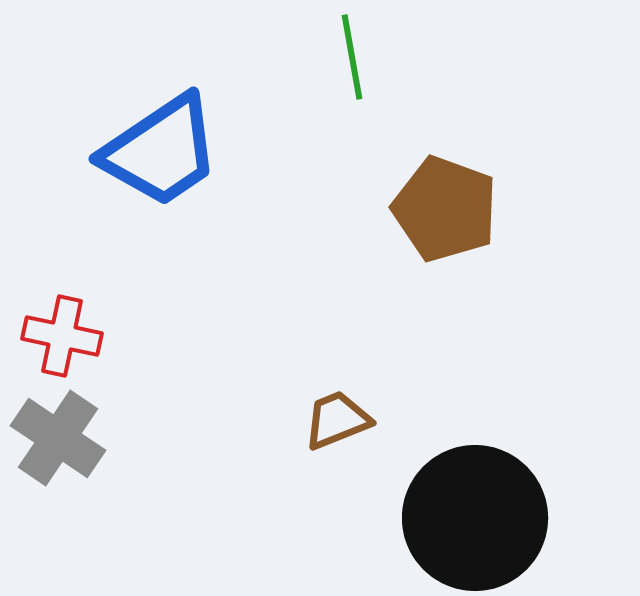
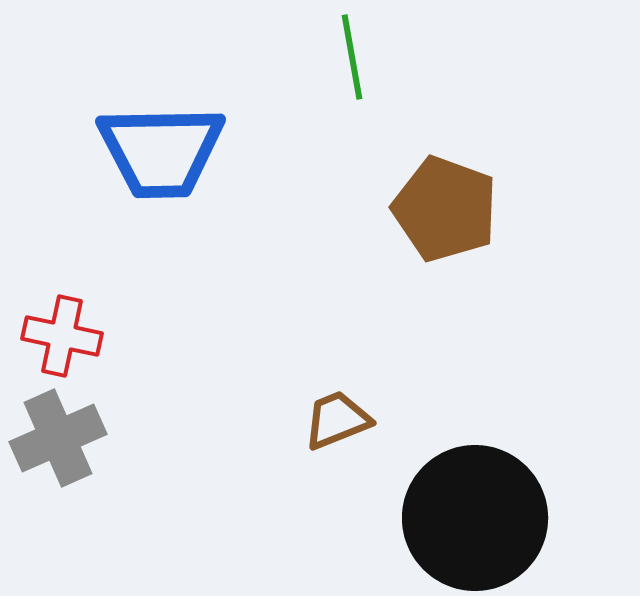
blue trapezoid: rotated 33 degrees clockwise
gray cross: rotated 32 degrees clockwise
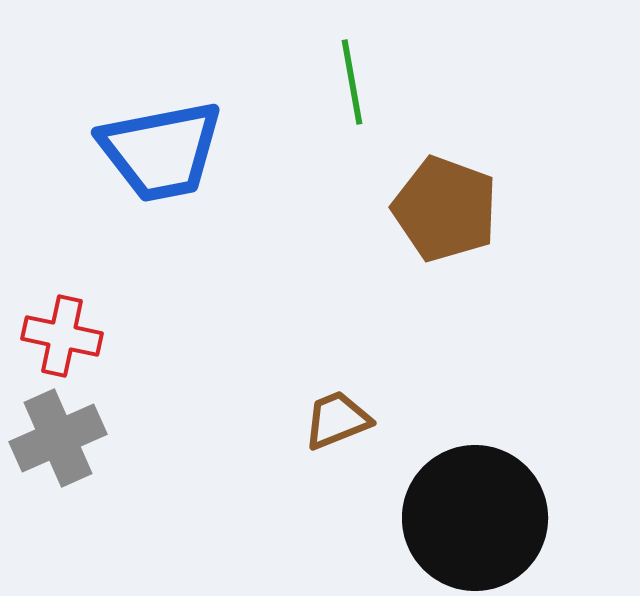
green line: moved 25 px down
blue trapezoid: rotated 10 degrees counterclockwise
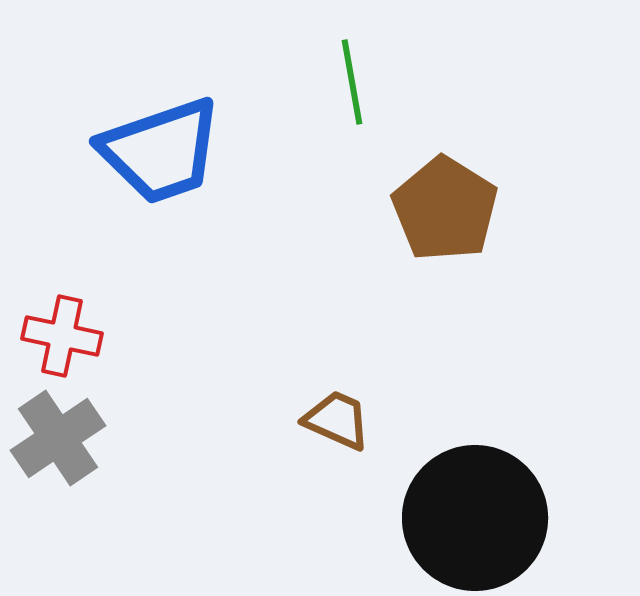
blue trapezoid: rotated 8 degrees counterclockwise
brown pentagon: rotated 12 degrees clockwise
brown trapezoid: rotated 46 degrees clockwise
gray cross: rotated 10 degrees counterclockwise
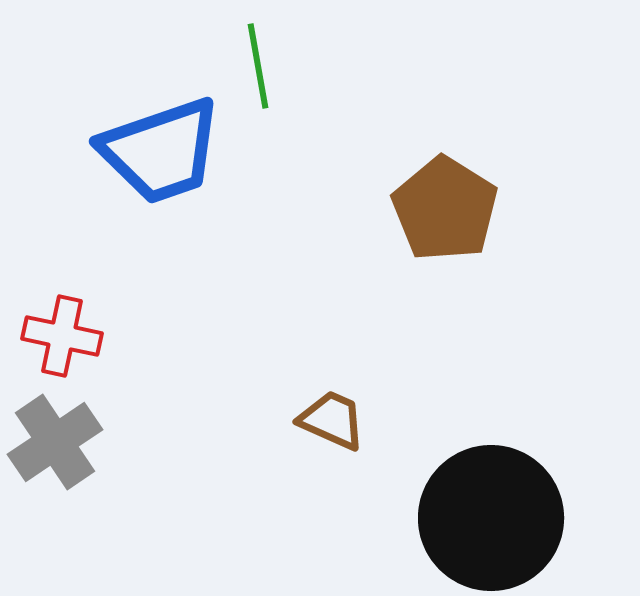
green line: moved 94 px left, 16 px up
brown trapezoid: moved 5 px left
gray cross: moved 3 px left, 4 px down
black circle: moved 16 px right
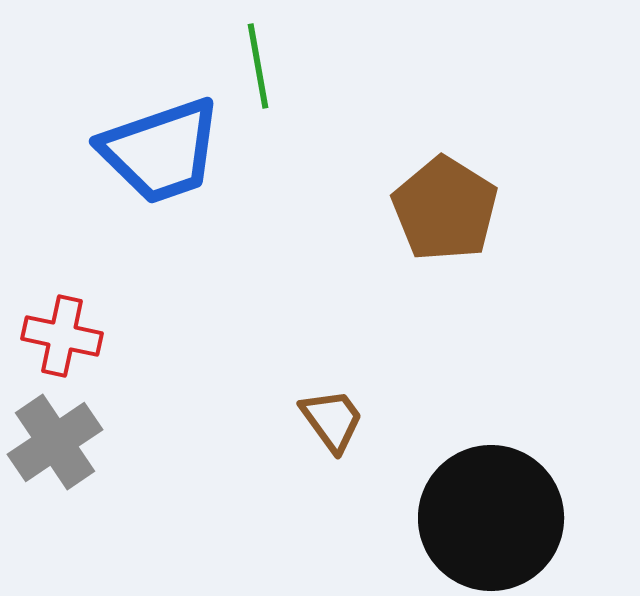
brown trapezoid: rotated 30 degrees clockwise
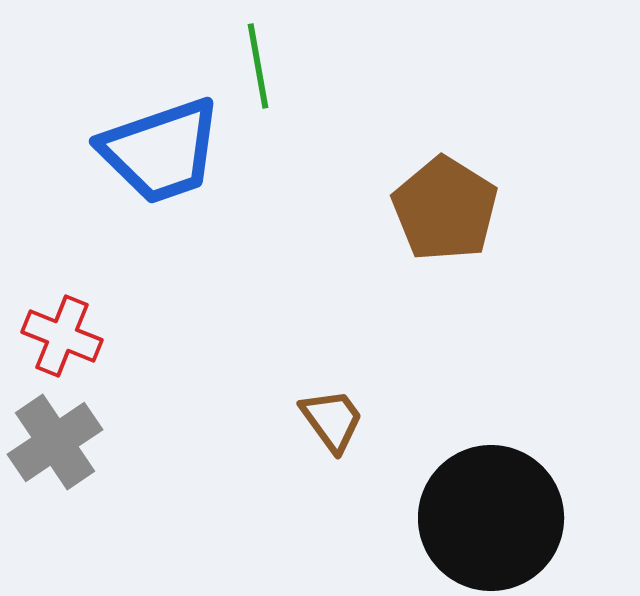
red cross: rotated 10 degrees clockwise
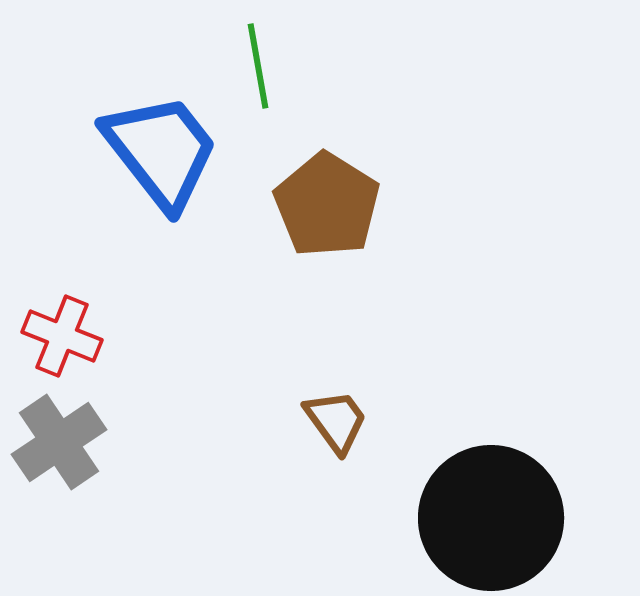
blue trapezoid: rotated 109 degrees counterclockwise
brown pentagon: moved 118 px left, 4 px up
brown trapezoid: moved 4 px right, 1 px down
gray cross: moved 4 px right
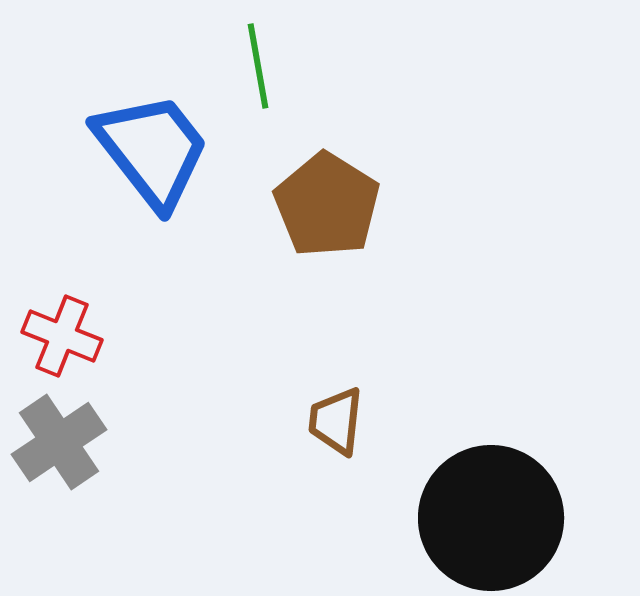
blue trapezoid: moved 9 px left, 1 px up
brown trapezoid: rotated 138 degrees counterclockwise
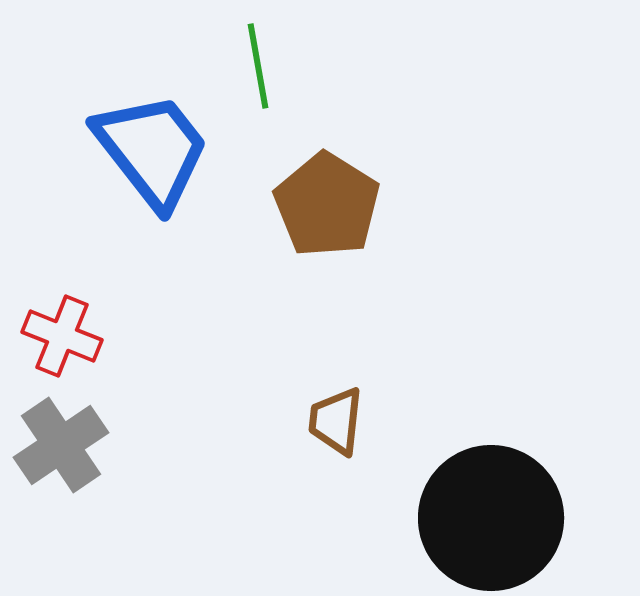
gray cross: moved 2 px right, 3 px down
